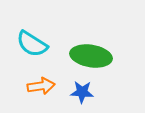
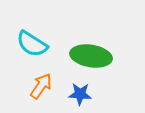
orange arrow: rotated 48 degrees counterclockwise
blue star: moved 2 px left, 2 px down
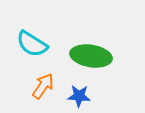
orange arrow: moved 2 px right
blue star: moved 1 px left, 2 px down
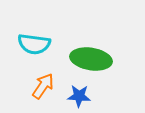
cyan semicircle: moved 2 px right; rotated 24 degrees counterclockwise
green ellipse: moved 3 px down
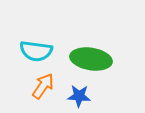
cyan semicircle: moved 2 px right, 7 px down
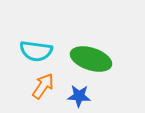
green ellipse: rotated 9 degrees clockwise
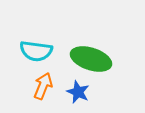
orange arrow: rotated 12 degrees counterclockwise
blue star: moved 1 px left, 4 px up; rotated 20 degrees clockwise
